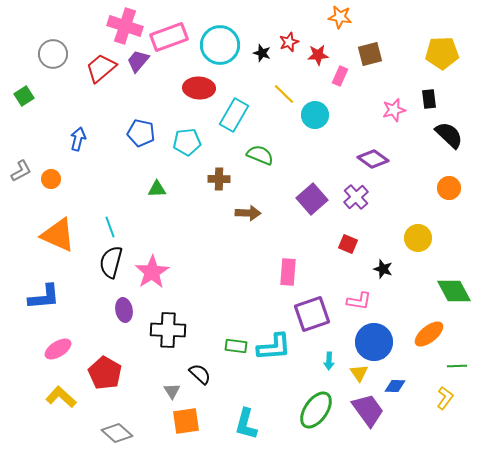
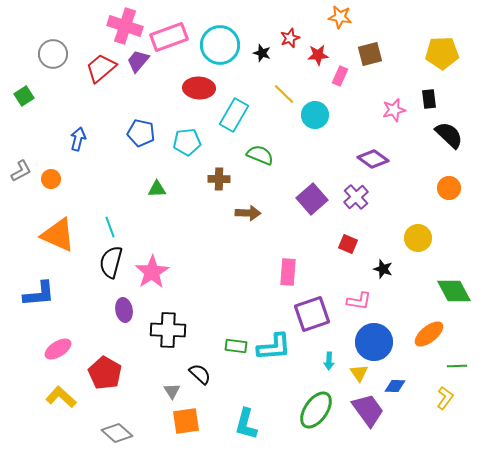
red star at (289, 42): moved 1 px right, 4 px up
blue L-shape at (44, 297): moved 5 px left, 3 px up
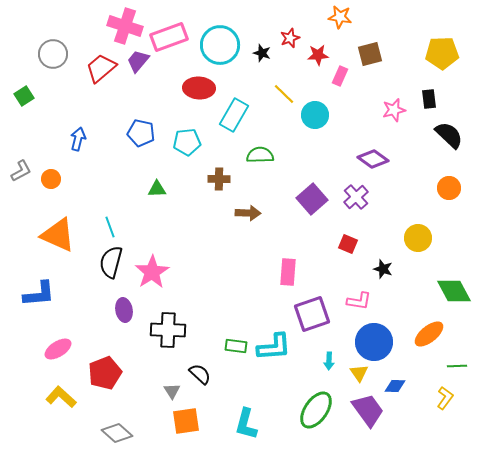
green semicircle at (260, 155): rotated 24 degrees counterclockwise
red pentagon at (105, 373): rotated 20 degrees clockwise
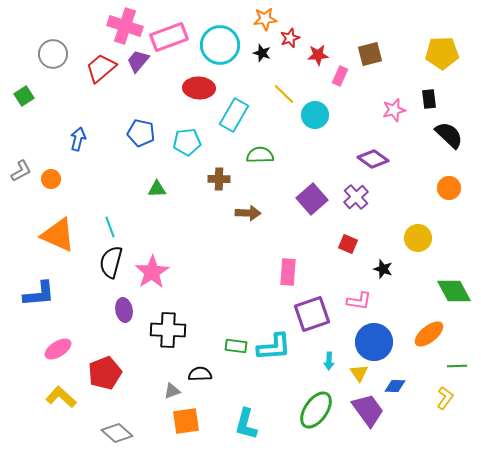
orange star at (340, 17): moved 75 px left, 2 px down; rotated 15 degrees counterclockwise
black semicircle at (200, 374): rotated 45 degrees counterclockwise
gray triangle at (172, 391): rotated 42 degrees clockwise
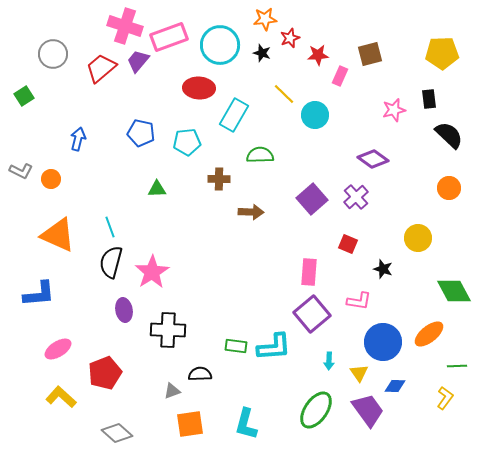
gray L-shape at (21, 171): rotated 55 degrees clockwise
brown arrow at (248, 213): moved 3 px right, 1 px up
pink rectangle at (288, 272): moved 21 px right
purple square at (312, 314): rotated 21 degrees counterclockwise
blue circle at (374, 342): moved 9 px right
orange square at (186, 421): moved 4 px right, 3 px down
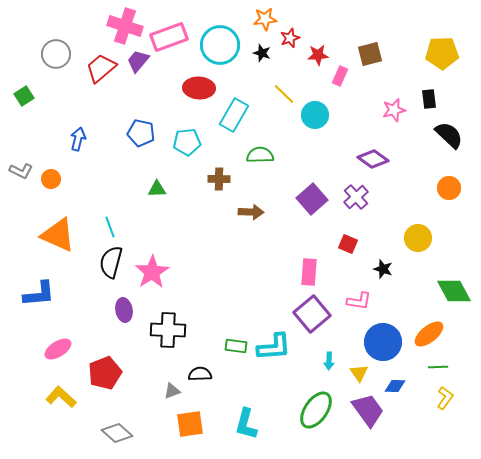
gray circle at (53, 54): moved 3 px right
green line at (457, 366): moved 19 px left, 1 px down
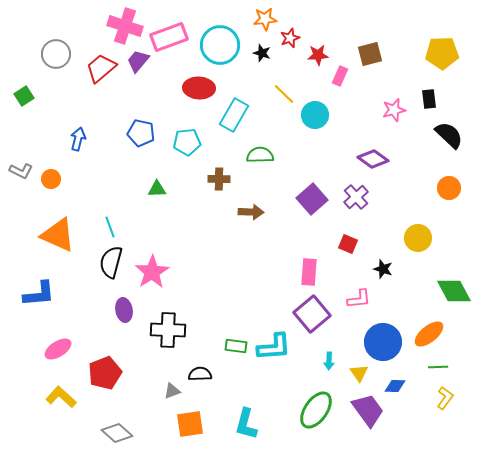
pink L-shape at (359, 301): moved 2 px up; rotated 15 degrees counterclockwise
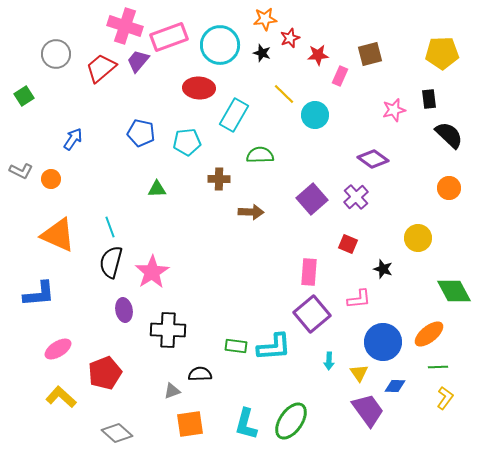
blue arrow at (78, 139): moved 5 px left; rotated 20 degrees clockwise
green ellipse at (316, 410): moved 25 px left, 11 px down
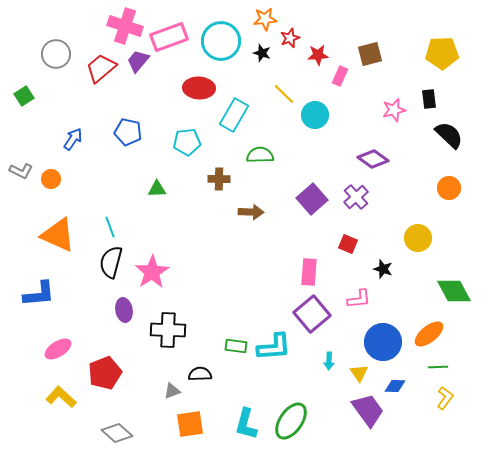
cyan circle at (220, 45): moved 1 px right, 4 px up
blue pentagon at (141, 133): moved 13 px left, 1 px up
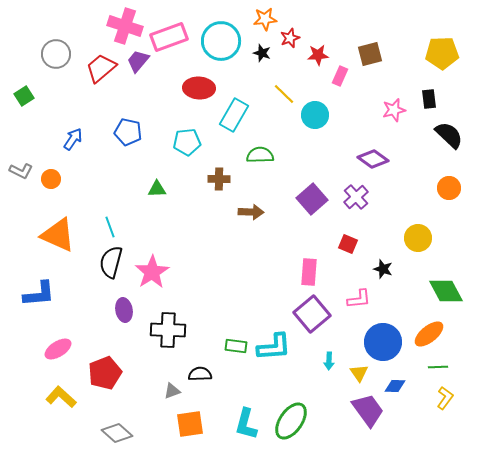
green diamond at (454, 291): moved 8 px left
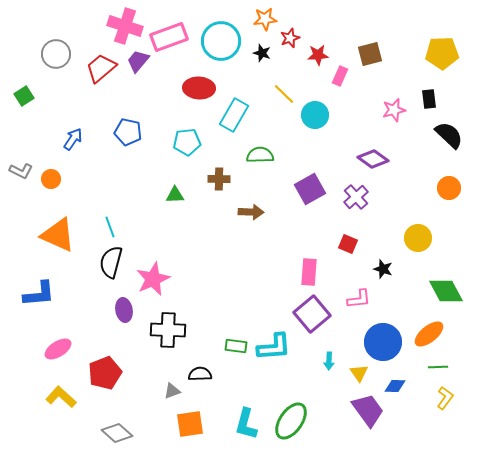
green triangle at (157, 189): moved 18 px right, 6 px down
purple square at (312, 199): moved 2 px left, 10 px up; rotated 12 degrees clockwise
pink star at (152, 272): moved 1 px right, 7 px down; rotated 8 degrees clockwise
